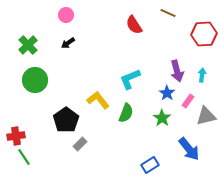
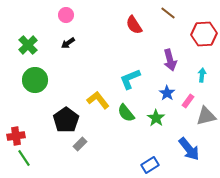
brown line: rotated 14 degrees clockwise
purple arrow: moved 7 px left, 11 px up
green semicircle: rotated 120 degrees clockwise
green star: moved 6 px left
green line: moved 1 px down
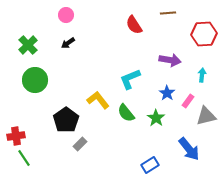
brown line: rotated 42 degrees counterclockwise
purple arrow: rotated 65 degrees counterclockwise
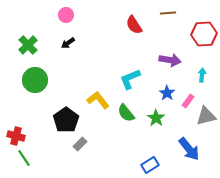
red cross: rotated 24 degrees clockwise
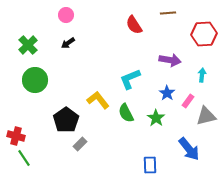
green semicircle: rotated 12 degrees clockwise
blue rectangle: rotated 60 degrees counterclockwise
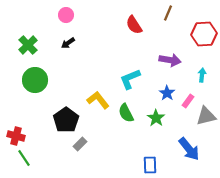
brown line: rotated 63 degrees counterclockwise
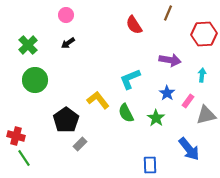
gray triangle: moved 1 px up
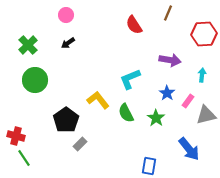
blue rectangle: moved 1 px left, 1 px down; rotated 12 degrees clockwise
